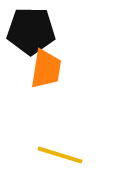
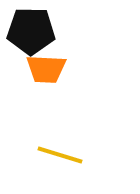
orange trapezoid: rotated 84 degrees clockwise
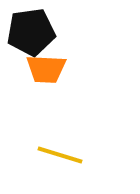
black pentagon: moved 1 px down; rotated 9 degrees counterclockwise
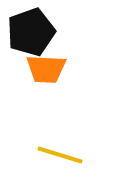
black pentagon: rotated 12 degrees counterclockwise
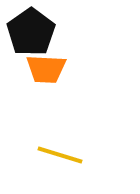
black pentagon: rotated 15 degrees counterclockwise
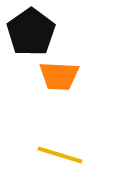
orange trapezoid: moved 13 px right, 7 px down
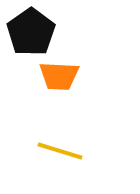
yellow line: moved 4 px up
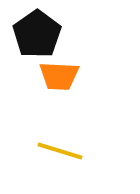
black pentagon: moved 6 px right, 2 px down
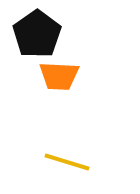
yellow line: moved 7 px right, 11 px down
